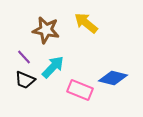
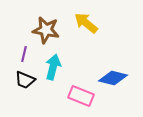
purple line: moved 3 px up; rotated 56 degrees clockwise
cyan arrow: rotated 30 degrees counterclockwise
pink rectangle: moved 1 px right, 6 px down
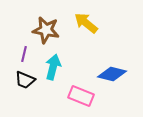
blue diamond: moved 1 px left, 4 px up
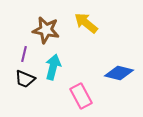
blue diamond: moved 7 px right, 1 px up
black trapezoid: moved 1 px up
pink rectangle: rotated 40 degrees clockwise
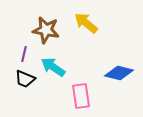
cyan arrow: rotated 70 degrees counterclockwise
pink rectangle: rotated 20 degrees clockwise
